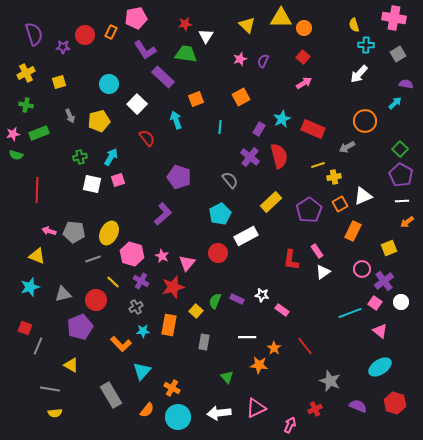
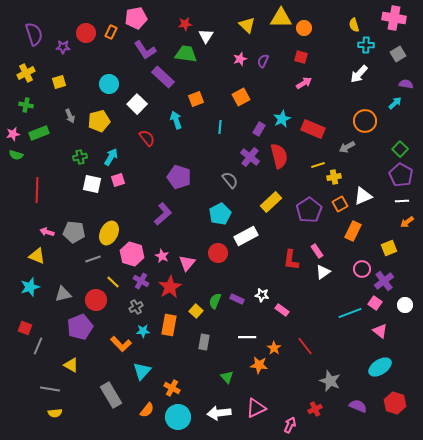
red circle at (85, 35): moved 1 px right, 2 px up
red square at (303, 57): moved 2 px left; rotated 24 degrees counterclockwise
pink arrow at (49, 231): moved 2 px left, 1 px down
red star at (173, 287): moved 3 px left; rotated 15 degrees counterclockwise
white circle at (401, 302): moved 4 px right, 3 px down
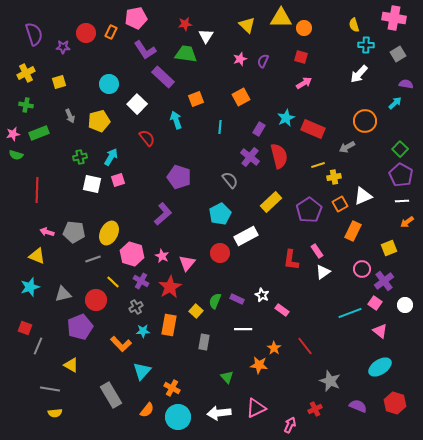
cyan star at (282, 119): moved 4 px right, 1 px up
red circle at (218, 253): moved 2 px right
white star at (262, 295): rotated 16 degrees clockwise
white line at (247, 337): moved 4 px left, 8 px up
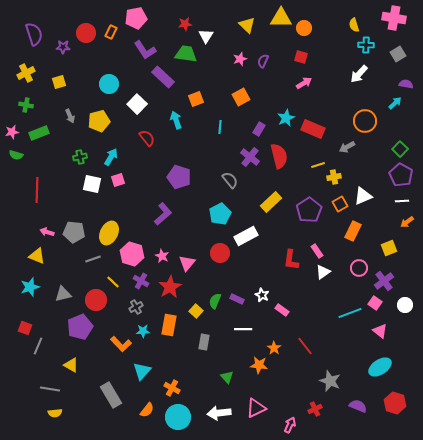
pink star at (13, 134): moved 1 px left, 2 px up
pink circle at (362, 269): moved 3 px left, 1 px up
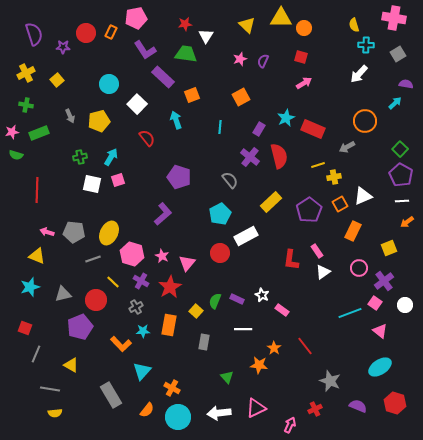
yellow square at (59, 82): moved 2 px left, 2 px up; rotated 24 degrees counterclockwise
orange square at (196, 99): moved 4 px left, 4 px up
gray line at (38, 346): moved 2 px left, 8 px down
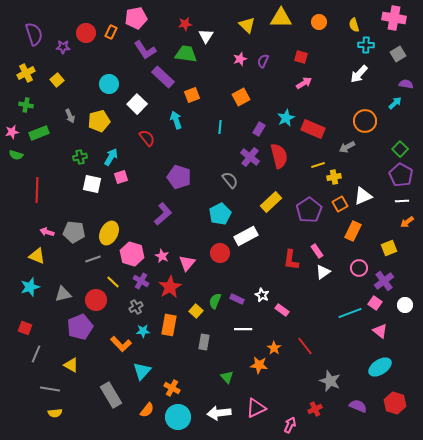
orange circle at (304, 28): moved 15 px right, 6 px up
pink square at (118, 180): moved 3 px right, 3 px up
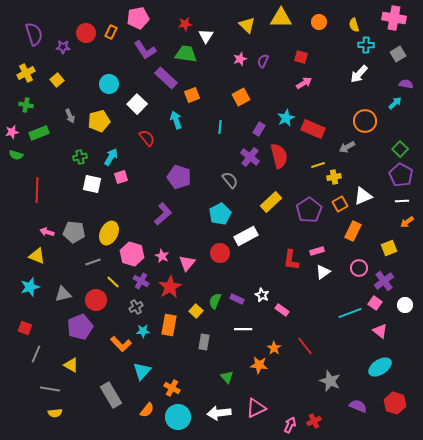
pink pentagon at (136, 18): moved 2 px right
purple rectangle at (163, 77): moved 3 px right, 1 px down
pink rectangle at (317, 251): rotated 72 degrees counterclockwise
gray line at (93, 259): moved 3 px down
red cross at (315, 409): moved 1 px left, 12 px down
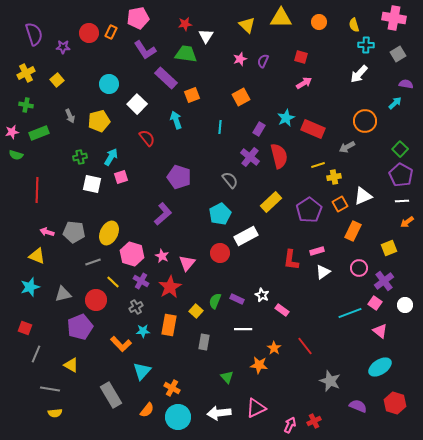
red circle at (86, 33): moved 3 px right
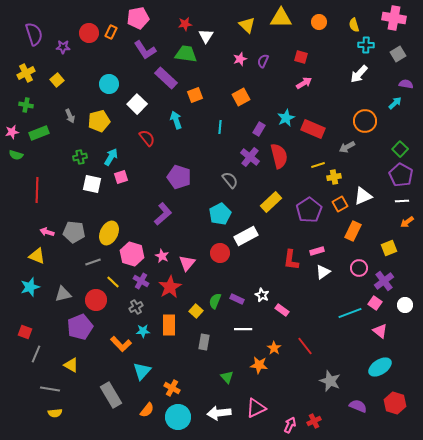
orange square at (192, 95): moved 3 px right
orange rectangle at (169, 325): rotated 10 degrees counterclockwise
red square at (25, 328): moved 4 px down
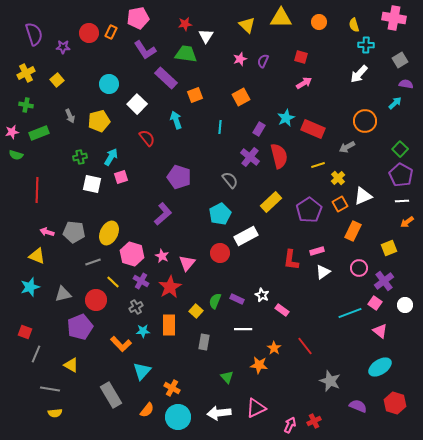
gray square at (398, 54): moved 2 px right, 6 px down
yellow cross at (334, 177): moved 4 px right, 1 px down; rotated 32 degrees counterclockwise
